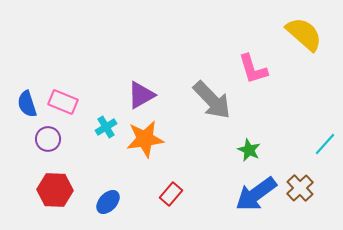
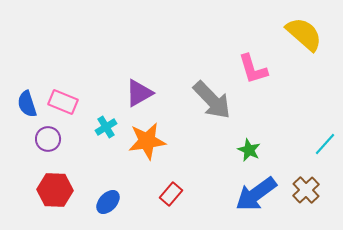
purple triangle: moved 2 px left, 2 px up
orange star: moved 2 px right, 2 px down
brown cross: moved 6 px right, 2 px down
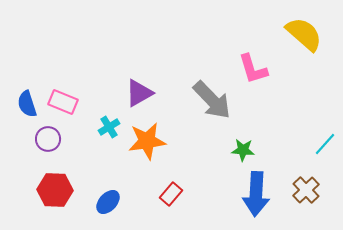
cyan cross: moved 3 px right
green star: moved 6 px left; rotated 20 degrees counterclockwise
blue arrow: rotated 51 degrees counterclockwise
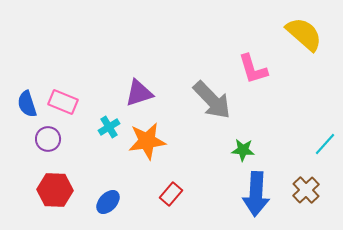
purple triangle: rotated 12 degrees clockwise
